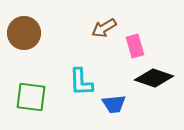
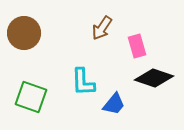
brown arrow: moved 2 px left; rotated 25 degrees counterclockwise
pink rectangle: moved 2 px right
cyan L-shape: moved 2 px right
green square: rotated 12 degrees clockwise
blue trapezoid: rotated 45 degrees counterclockwise
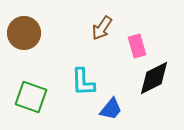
black diamond: rotated 45 degrees counterclockwise
blue trapezoid: moved 3 px left, 5 px down
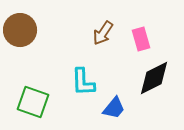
brown arrow: moved 1 px right, 5 px down
brown circle: moved 4 px left, 3 px up
pink rectangle: moved 4 px right, 7 px up
green square: moved 2 px right, 5 px down
blue trapezoid: moved 3 px right, 1 px up
